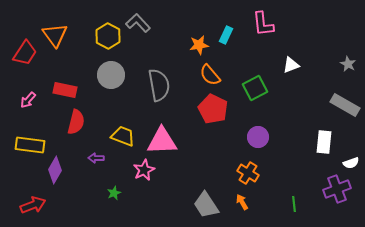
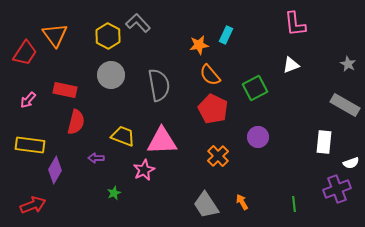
pink L-shape: moved 32 px right
orange cross: moved 30 px left, 17 px up; rotated 15 degrees clockwise
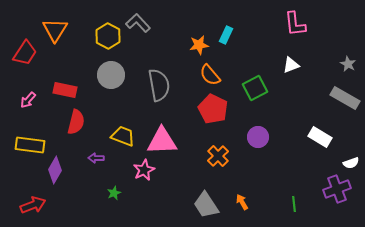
orange triangle: moved 5 px up; rotated 8 degrees clockwise
gray rectangle: moved 7 px up
white rectangle: moved 4 px left, 5 px up; rotated 65 degrees counterclockwise
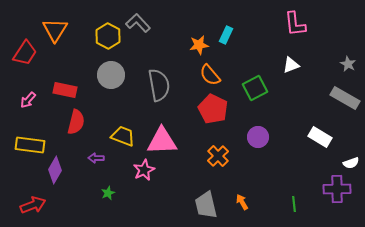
purple cross: rotated 20 degrees clockwise
green star: moved 6 px left
gray trapezoid: rotated 20 degrees clockwise
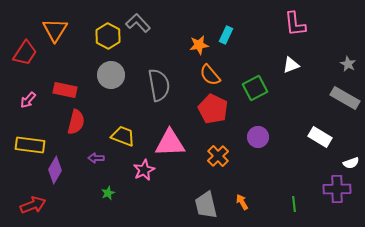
pink triangle: moved 8 px right, 2 px down
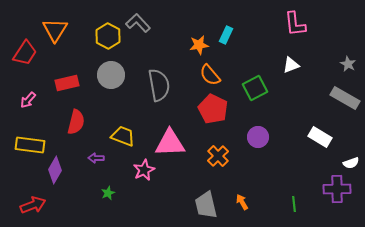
red rectangle: moved 2 px right, 7 px up; rotated 25 degrees counterclockwise
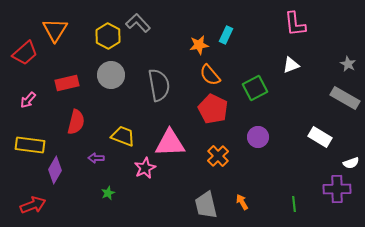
red trapezoid: rotated 16 degrees clockwise
pink star: moved 1 px right, 2 px up
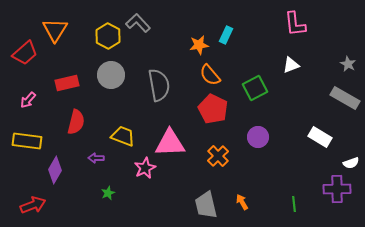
yellow rectangle: moved 3 px left, 4 px up
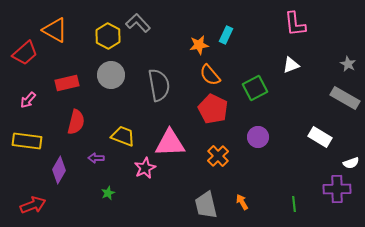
orange triangle: rotated 32 degrees counterclockwise
purple diamond: moved 4 px right
